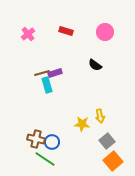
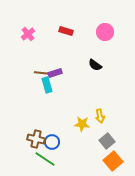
brown line: rotated 21 degrees clockwise
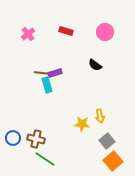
blue circle: moved 39 px left, 4 px up
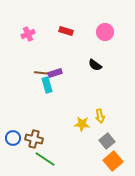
pink cross: rotated 16 degrees clockwise
brown cross: moved 2 px left
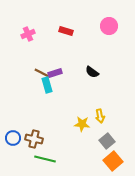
pink circle: moved 4 px right, 6 px up
black semicircle: moved 3 px left, 7 px down
brown line: rotated 21 degrees clockwise
green line: rotated 20 degrees counterclockwise
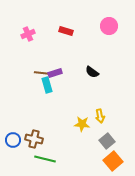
brown line: rotated 21 degrees counterclockwise
blue circle: moved 2 px down
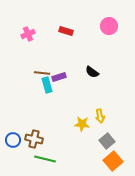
purple rectangle: moved 4 px right, 4 px down
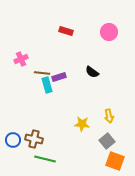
pink circle: moved 6 px down
pink cross: moved 7 px left, 25 px down
yellow arrow: moved 9 px right
orange square: moved 2 px right; rotated 30 degrees counterclockwise
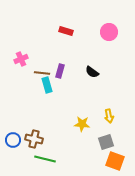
purple rectangle: moved 1 px right, 6 px up; rotated 56 degrees counterclockwise
gray square: moved 1 px left, 1 px down; rotated 21 degrees clockwise
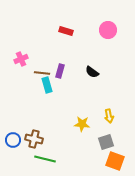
pink circle: moved 1 px left, 2 px up
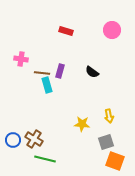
pink circle: moved 4 px right
pink cross: rotated 32 degrees clockwise
brown cross: rotated 18 degrees clockwise
